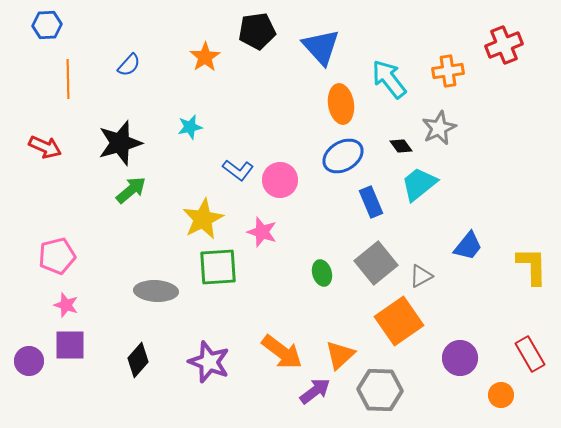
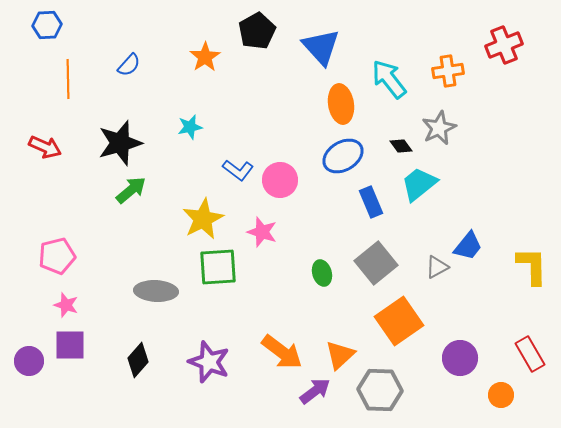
black pentagon at (257, 31): rotated 21 degrees counterclockwise
gray triangle at (421, 276): moved 16 px right, 9 px up
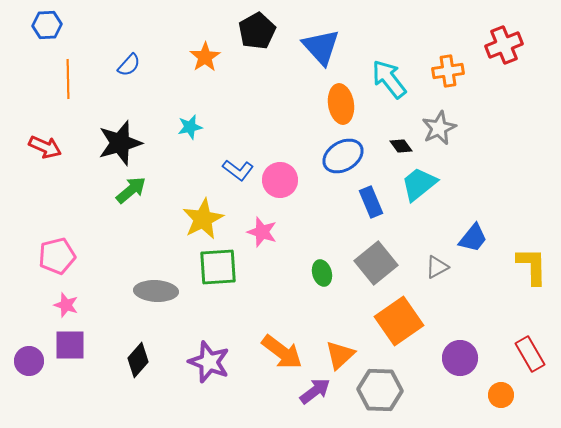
blue trapezoid at (468, 246): moved 5 px right, 8 px up
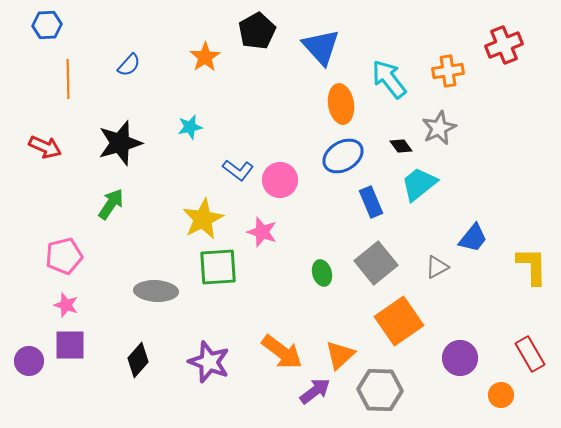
green arrow at (131, 190): moved 20 px left, 14 px down; rotated 16 degrees counterclockwise
pink pentagon at (57, 256): moved 7 px right
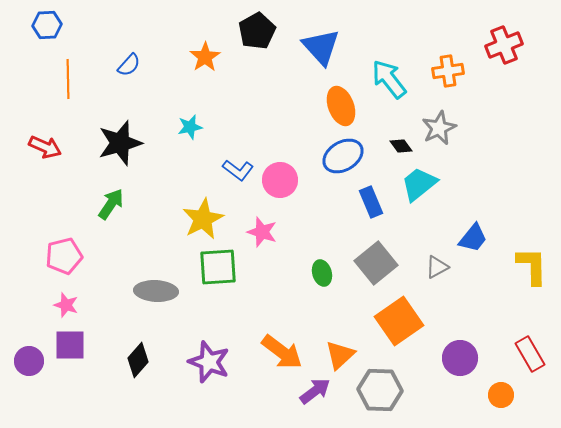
orange ellipse at (341, 104): moved 2 px down; rotated 12 degrees counterclockwise
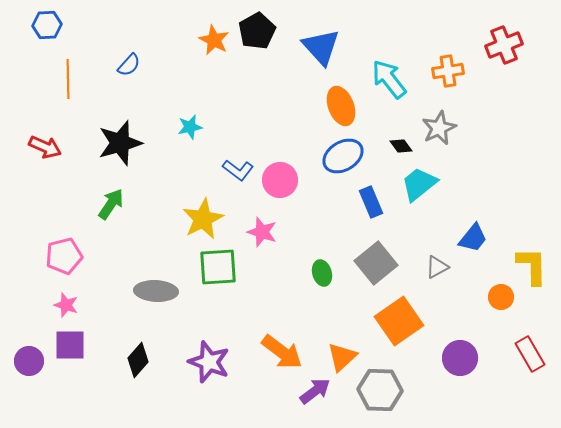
orange star at (205, 57): moved 9 px right, 17 px up; rotated 12 degrees counterclockwise
orange triangle at (340, 355): moved 2 px right, 2 px down
orange circle at (501, 395): moved 98 px up
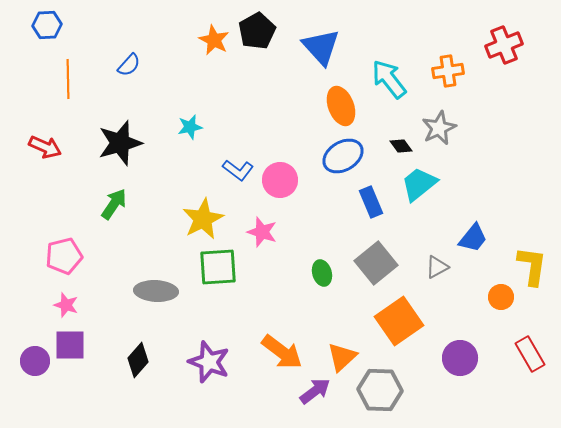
green arrow at (111, 204): moved 3 px right
yellow L-shape at (532, 266): rotated 9 degrees clockwise
purple circle at (29, 361): moved 6 px right
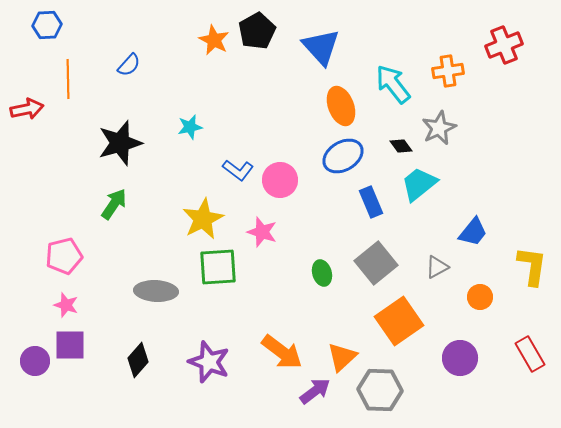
cyan arrow at (389, 79): moved 4 px right, 5 px down
red arrow at (45, 147): moved 18 px left, 38 px up; rotated 36 degrees counterclockwise
blue trapezoid at (473, 238): moved 6 px up
orange circle at (501, 297): moved 21 px left
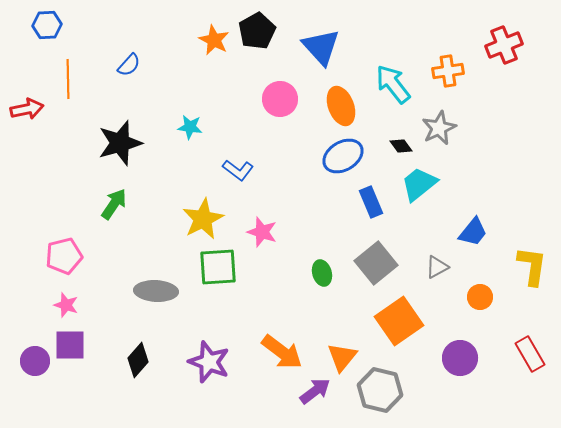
cyan star at (190, 127): rotated 20 degrees clockwise
pink circle at (280, 180): moved 81 px up
orange triangle at (342, 357): rotated 8 degrees counterclockwise
gray hexagon at (380, 390): rotated 12 degrees clockwise
